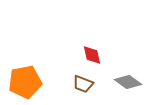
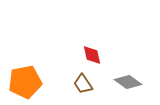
brown trapezoid: rotated 35 degrees clockwise
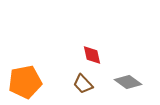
brown trapezoid: rotated 10 degrees counterclockwise
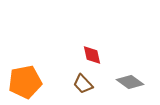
gray diamond: moved 2 px right
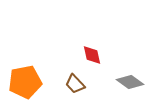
brown trapezoid: moved 8 px left
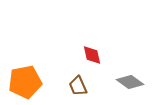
brown trapezoid: moved 3 px right, 2 px down; rotated 20 degrees clockwise
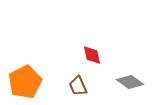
orange pentagon: rotated 16 degrees counterclockwise
